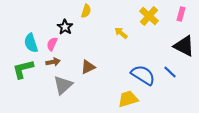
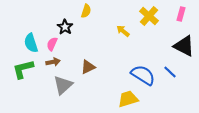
yellow arrow: moved 2 px right, 2 px up
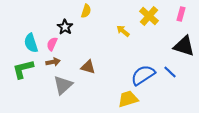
black triangle: rotated 10 degrees counterclockwise
brown triangle: rotated 42 degrees clockwise
blue semicircle: rotated 65 degrees counterclockwise
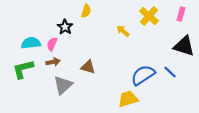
cyan semicircle: rotated 102 degrees clockwise
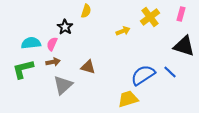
yellow cross: moved 1 px right, 1 px down; rotated 12 degrees clockwise
yellow arrow: rotated 120 degrees clockwise
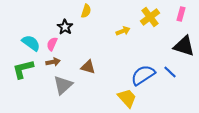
cyan semicircle: rotated 42 degrees clockwise
yellow trapezoid: moved 1 px left, 1 px up; rotated 65 degrees clockwise
